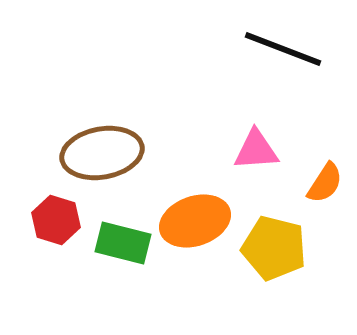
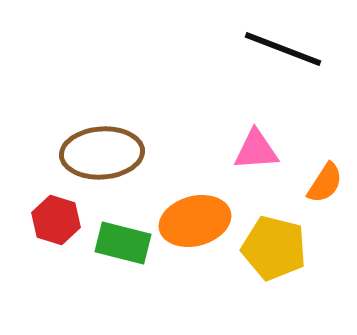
brown ellipse: rotated 6 degrees clockwise
orange ellipse: rotated 4 degrees clockwise
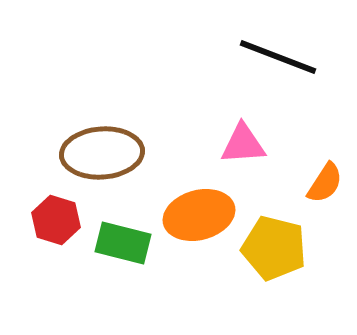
black line: moved 5 px left, 8 px down
pink triangle: moved 13 px left, 6 px up
orange ellipse: moved 4 px right, 6 px up
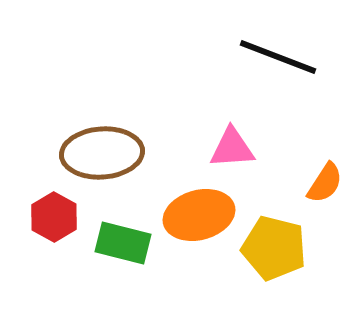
pink triangle: moved 11 px left, 4 px down
red hexagon: moved 2 px left, 3 px up; rotated 12 degrees clockwise
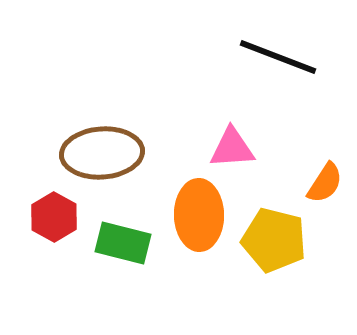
orange ellipse: rotated 76 degrees counterclockwise
yellow pentagon: moved 8 px up
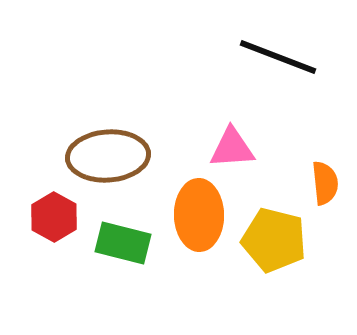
brown ellipse: moved 6 px right, 3 px down
orange semicircle: rotated 39 degrees counterclockwise
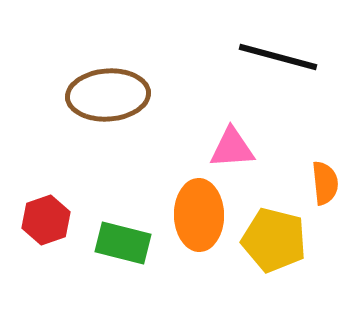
black line: rotated 6 degrees counterclockwise
brown ellipse: moved 61 px up
red hexagon: moved 8 px left, 3 px down; rotated 12 degrees clockwise
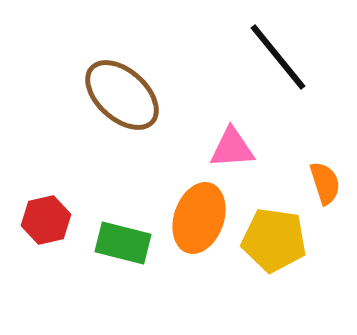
black line: rotated 36 degrees clockwise
brown ellipse: moved 14 px right; rotated 46 degrees clockwise
orange semicircle: rotated 12 degrees counterclockwise
orange ellipse: moved 3 px down; rotated 20 degrees clockwise
red hexagon: rotated 6 degrees clockwise
yellow pentagon: rotated 6 degrees counterclockwise
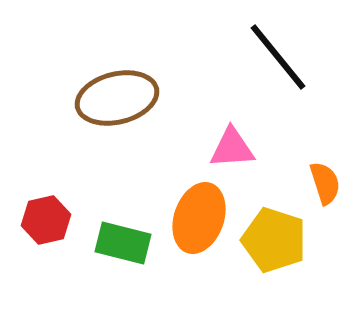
brown ellipse: moved 5 px left, 3 px down; rotated 56 degrees counterclockwise
yellow pentagon: rotated 10 degrees clockwise
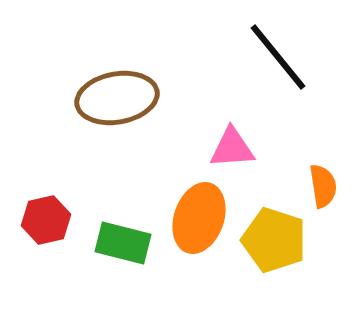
brown ellipse: rotated 4 degrees clockwise
orange semicircle: moved 2 px left, 3 px down; rotated 9 degrees clockwise
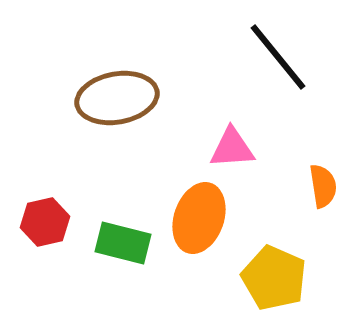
red hexagon: moved 1 px left, 2 px down
yellow pentagon: moved 38 px down; rotated 6 degrees clockwise
